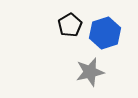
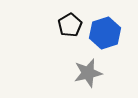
gray star: moved 2 px left, 1 px down
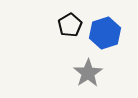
gray star: rotated 20 degrees counterclockwise
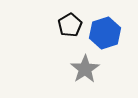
gray star: moved 3 px left, 4 px up
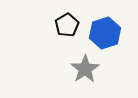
black pentagon: moved 3 px left
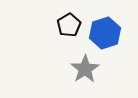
black pentagon: moved 2 px right
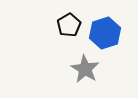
gray star: rotated 8 degrees counterclockwise
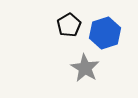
gray star: moved 1 px up
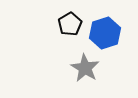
black pentagon: moved 1 px right, 1 px up
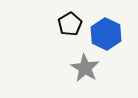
blue hexagon: moved 1 px right, 1 px down; rotated 16 degrees counterclockwise
